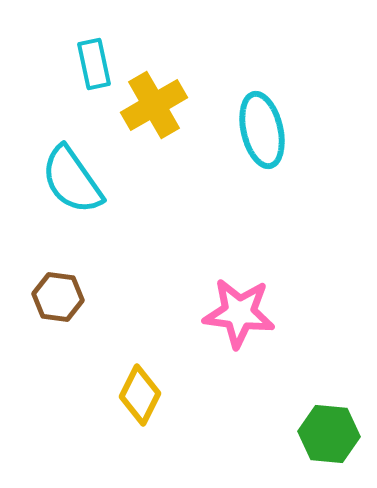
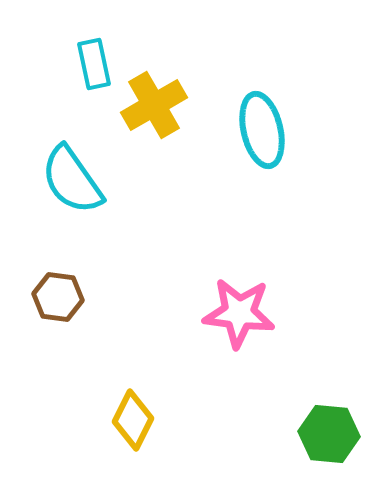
yellow diamond: moved 7 px left, 25 px down
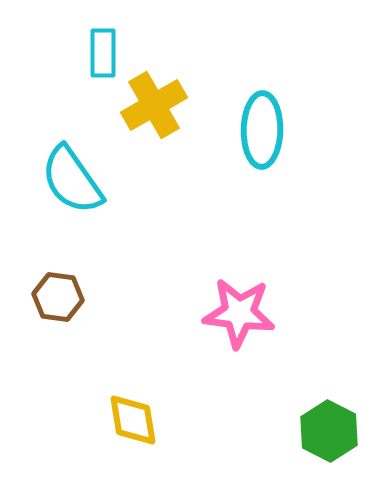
cyan rectangle: moved 9 px right, 11 px up; rotated 12 degrees clockwise
cyan ellipse: rotated 14 degrees clockwise
yellow diamond: rotated 36 degrees counterclockwise
green hexagon: moved 3 px up; rotated 22 degrees clockwise
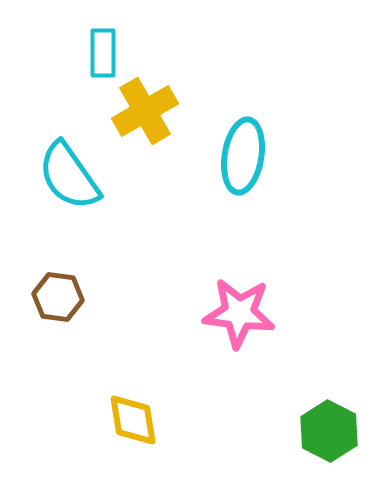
yellow cross: moved 9 px left, 6 px down
cyan ellipse: moved 19 px left, 26 px down; rotated 8 degrees clockwise
cyan semicircle: moved 3 px left, 4 px up
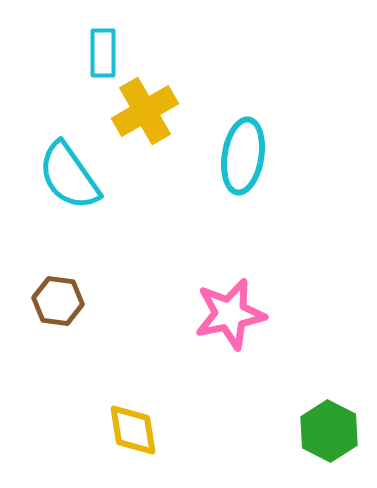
brown hexagon: moved 4 px down
pink star: moved 9 px left, 1 px down; rotated 18 degrees counterclockwise
yellow diamond: moved 10 px down
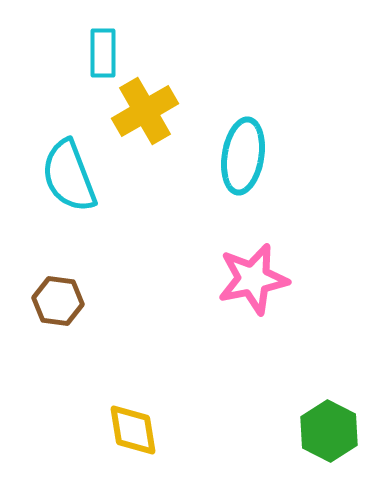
cyan semicircle: rotated 14 degrees clockwise
pink star: moved 23 px right, 35 px up
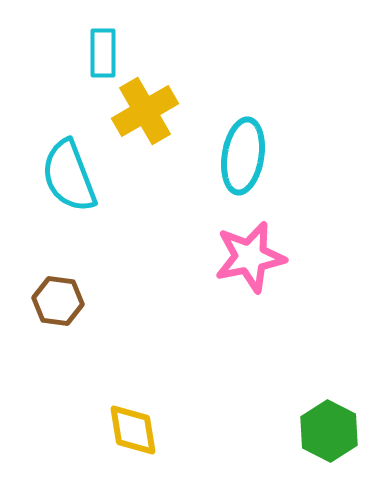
pink star: moved 3 px left, 22 px up
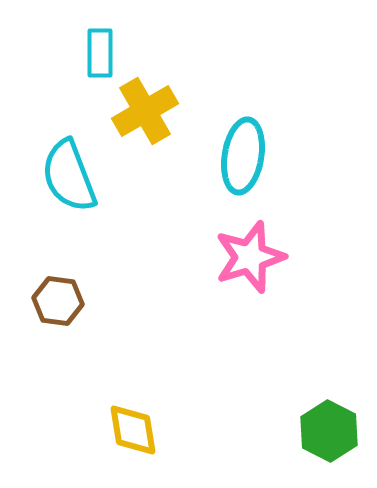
cyan rectangle: moved 3 px left
pink star: rotated 6 degrees counterclockwise
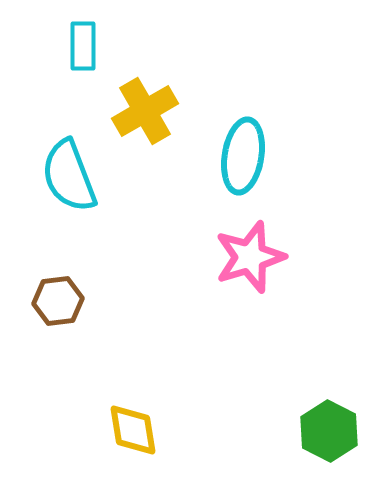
cyan rectangle: moved 17 px left, 7 px up
brown hexagon: rotated 15 degrees counterclockwise
